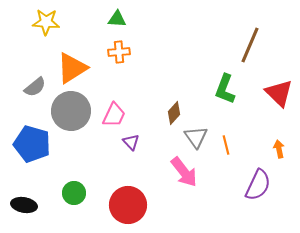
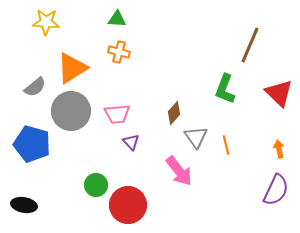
orange cross: rotated 20 degrees clockwise
pink trapezoid: moved 3 px right, 1 px up; rotated 60 degrees clockwise
pink arrow: moved 5 px left, 1 px up
purple semicircle: moved 18 px right, 5 px down
green circle: moved 22 px right, 8 px up
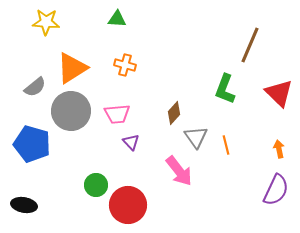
orange cross: moved 6 px right, 13 px down
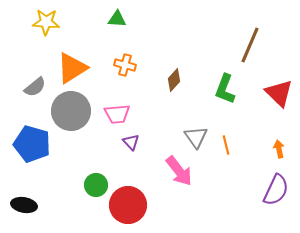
brown diamond: moved 33 px up
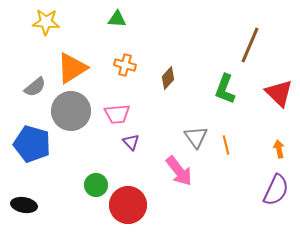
brown diamond: moved 6 px left, 2 px up
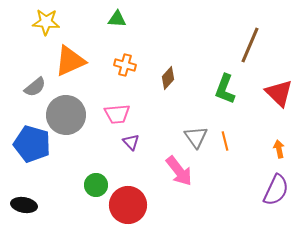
orange triangle: moved 2 px left, 7 px up; rotated 8 degrees clockwise
gray circle: moved 5 px left, 4 px down
orange line: moved 1 px left, 4 px up
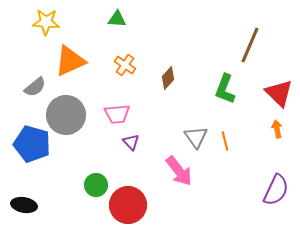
orange cross: rotated 20 degrees clockwise
orange arrow: moved 2 px left, 20 px up
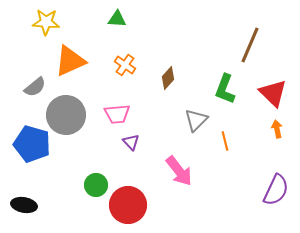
red triangle: moved 6 px left
gray triangle: moved 17 px up; rotated 20 degrees clockwise
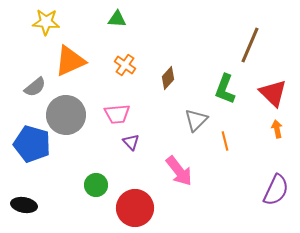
red circle: moved 7 px right, 3 px down
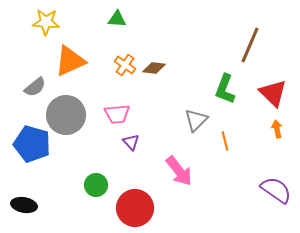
brown diamond: moved 14 px left, 10 px up; rotated 55 degrees clockwise
purple semicircle: rotated 80 degrees counterclockwise
